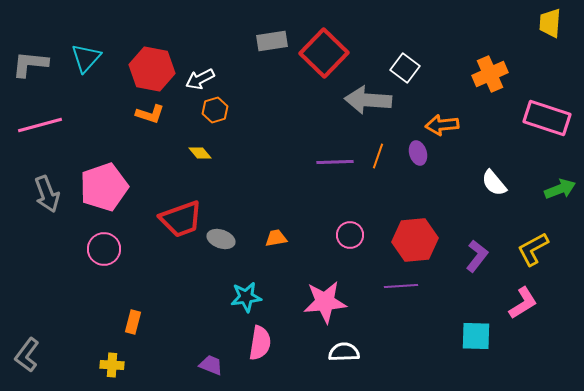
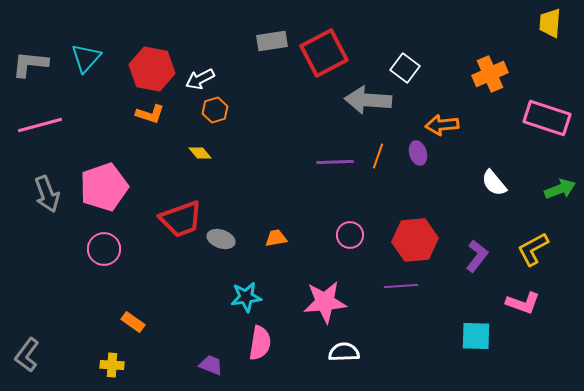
red square at (324, 53): rotated 18 degrees clockwise
pink L-shape at (523, 303): rotated 52 degrees clockwise
orange rectangle at (133, 322): rotated 70 degrees counterclockwise
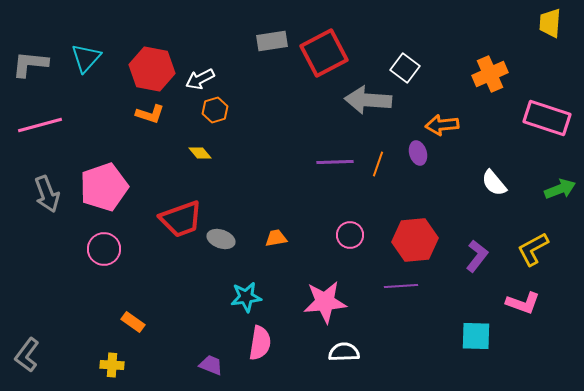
orange line at (378, 156): moved 8 px down
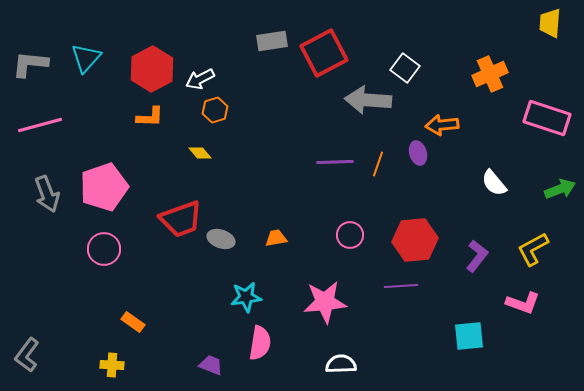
red hexagon at (152, 69): rotated 21 degrees clockwise
orange L-shape at (150, 114): moved 3 px down; rotated 16 degrees counterclockwise
cyan square at (476, 336): moved 7 px left; rotated 8 degrees counterclockwise
white semicircle at (344, 352): moved 3 px left, 12 px down
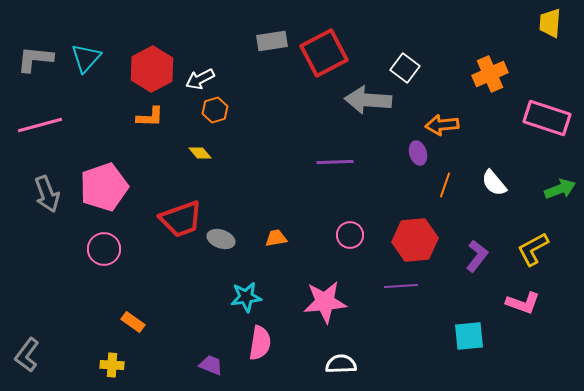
gray L-shape at (30, 64): moved 5 px right, 5 px up
orange line at (378, 164): moved 67 px right, 21 px down
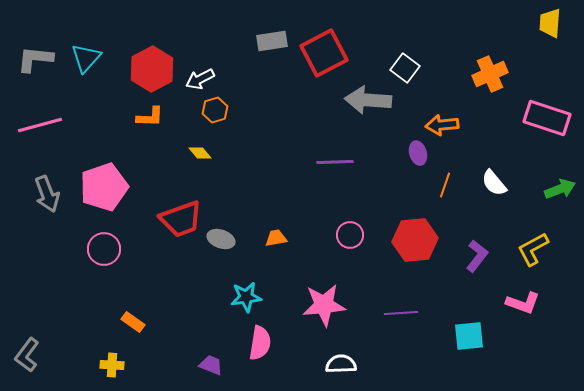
purple line at (401, 286): moved 27 px down
pink star at (325, 302): moved 1 px left, 3 px down
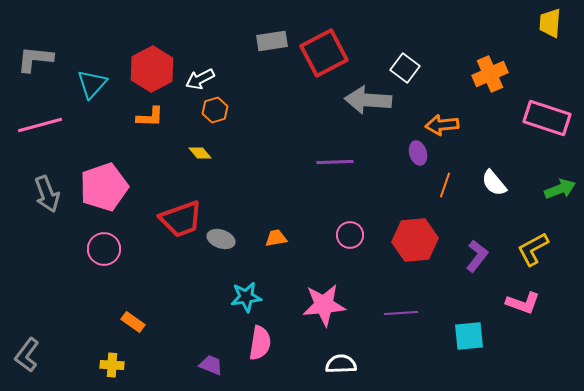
cyan triangle at (86, 58): moved 6 px right, 26 px down
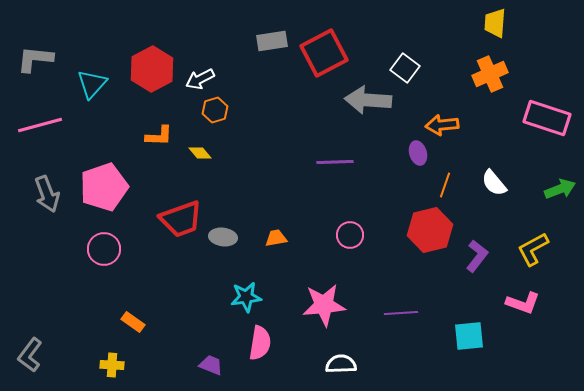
yellow trapezoid at (550, 23): moved 55 px left
orange L-shape at (150, 117): moved 9 px right, 19 px down
gray ellipse at (221, 239): moved 2 px right, 2 px up; rotated 12 degrees counterclockwise
red hexagon at (415, 240): moved 15 px right, 10 px up; rotated 9 degrees counterclockwise
gray L-shape at (27, 355): moved 3 px right
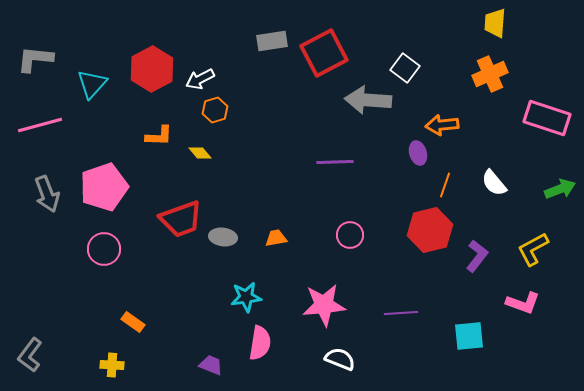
white semicircle at (341, 364): moved 1 px left, 5 px up; rotated 24 degrees clockwise
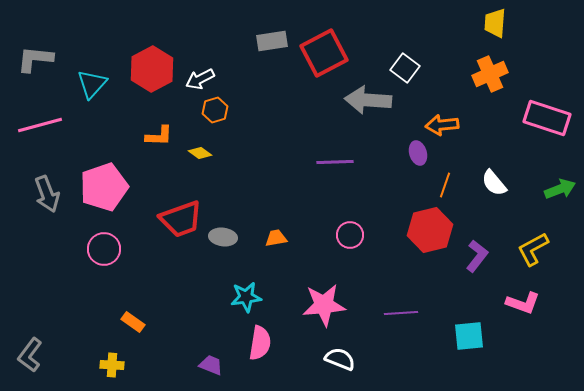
yellow diamond at (200, 153): rotated 15 degrees counterclockwise
